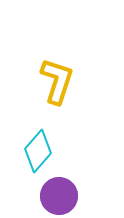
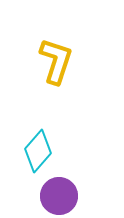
yellow L-shape: moved 1 px left, 20 px up
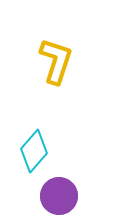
cyan diamond: moved 4 px left
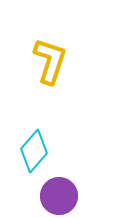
yellow L-shape: moved 6 px left
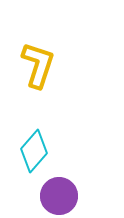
yellow L-shape: moved 12 px left, 4 px down
